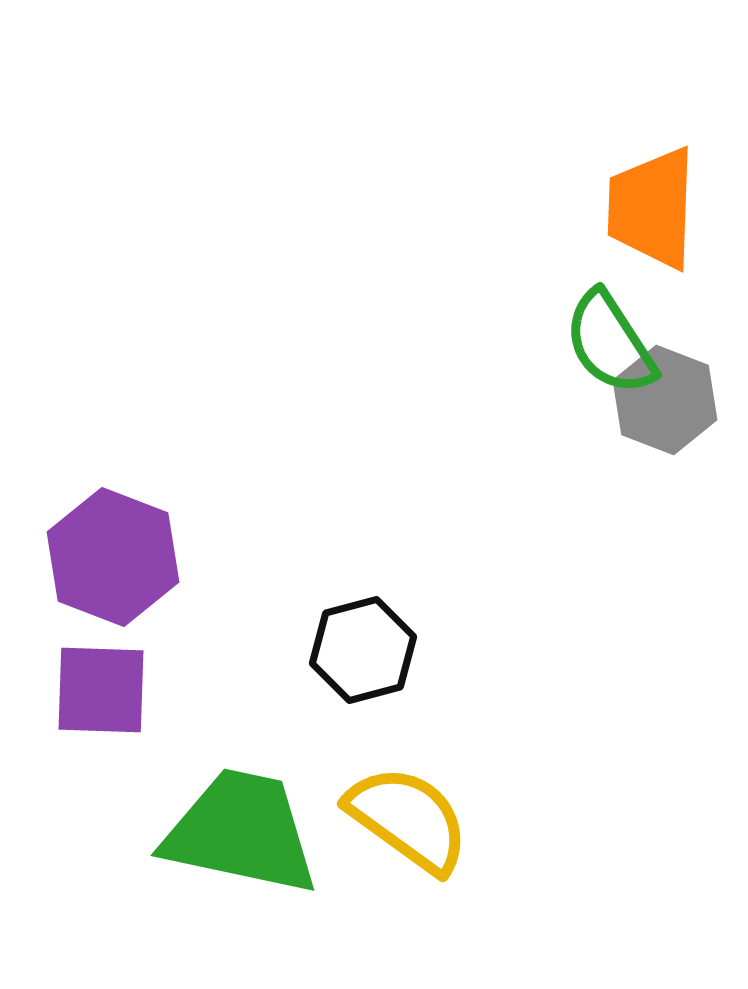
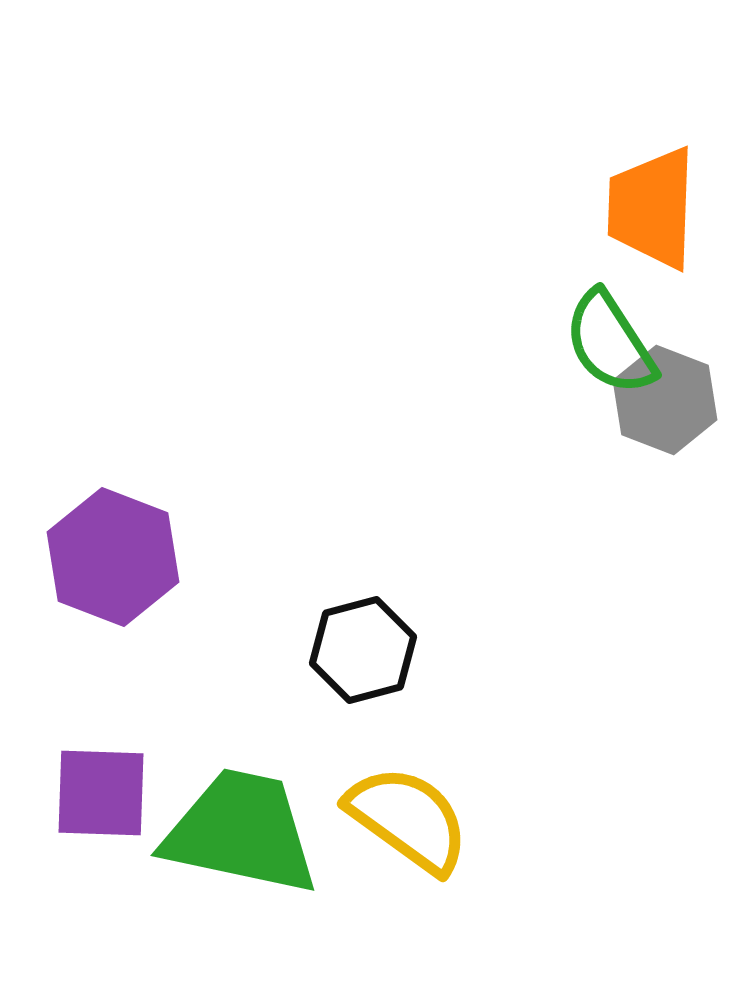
purple square: moved 103 px down
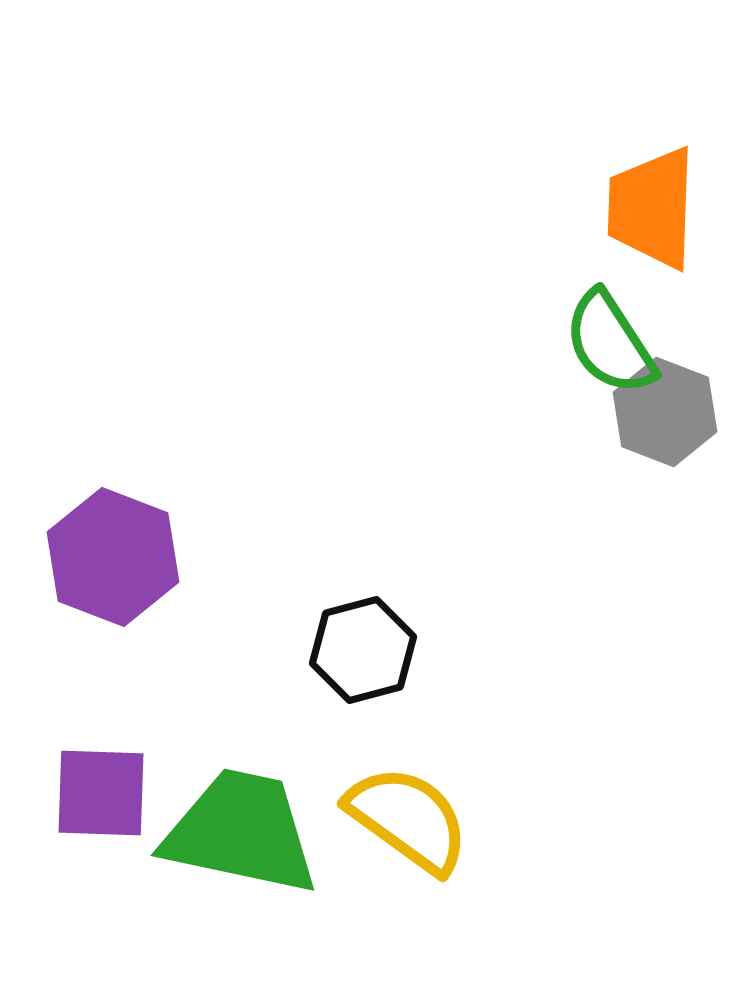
gray hexagon: moved 12 px down
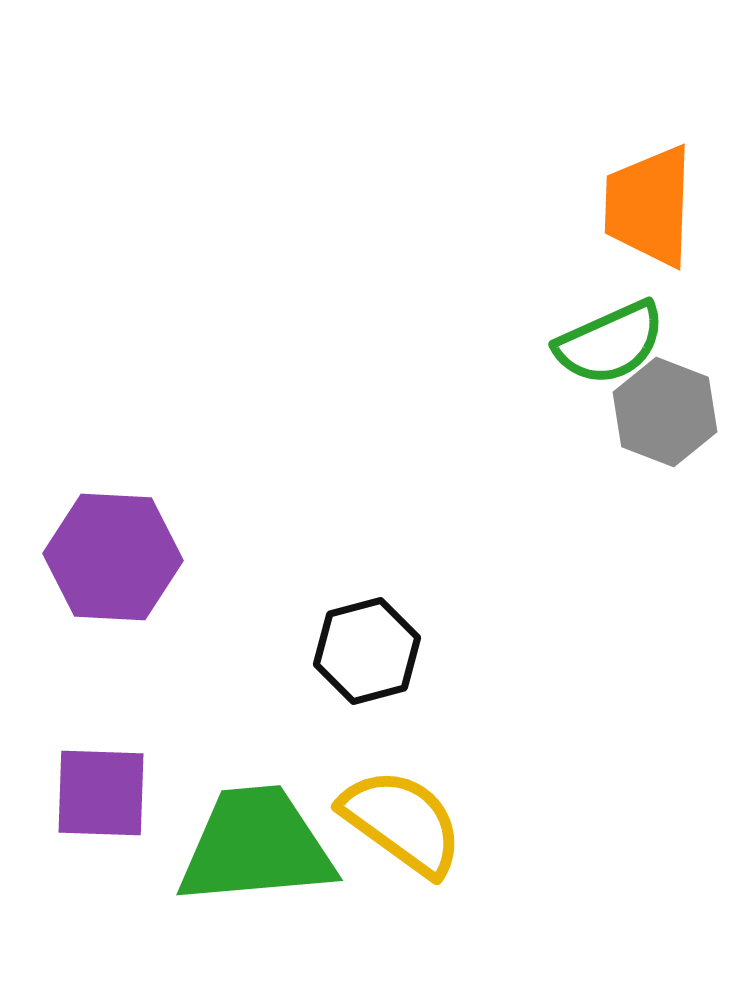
orange trapezoid: moved 3 px left, 2 px up
green semicircle: rotated 81 degrees counterclockwise
purple hexagon: rotated 18 degrees counterclockwise
black hexagon: moved 4 px right, 1 px down
yellow semicircle: moved 6 px left, 3 px down
green trapezoid: moved 15 px right, 14 px down; rotated 17 degrees counterclockwise
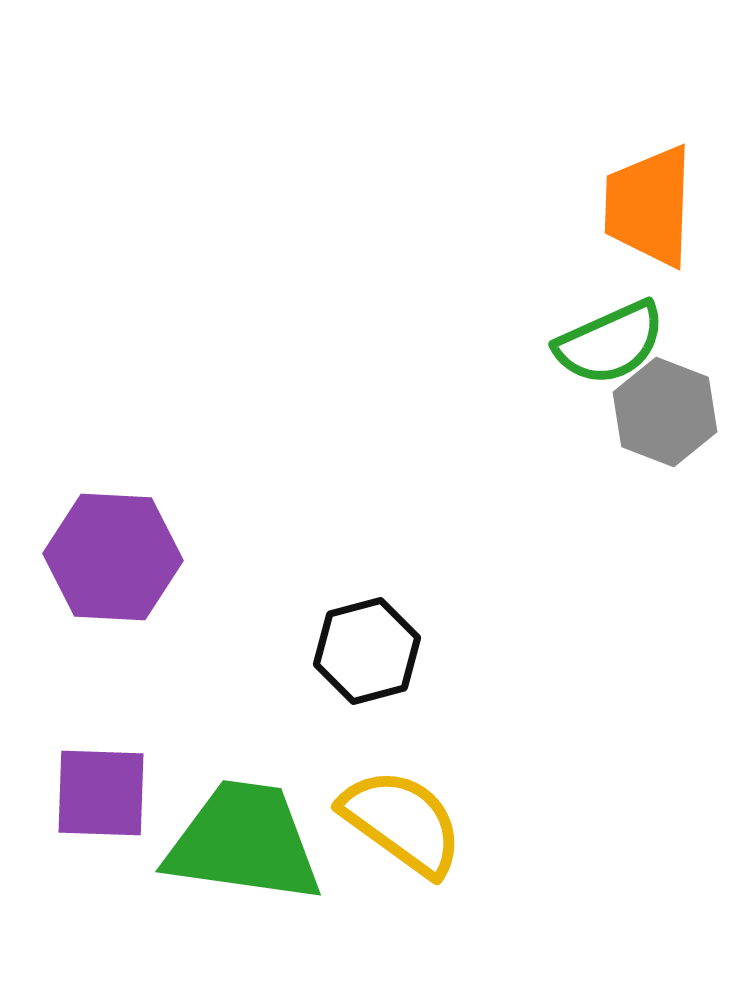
green trapezoid: moved 12 px left, 4 px up; rotated 13 degrees clockwise
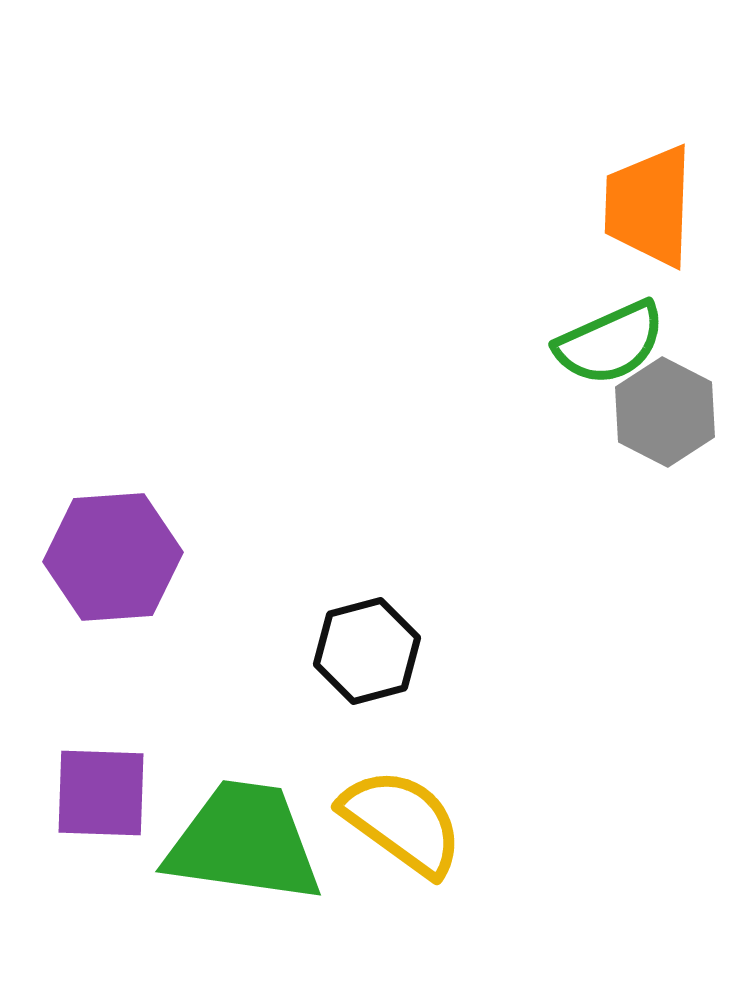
gray hexagon: rotated 6 degrees clockwise
purple hexagon: rotated 7 degrees counterclockwise
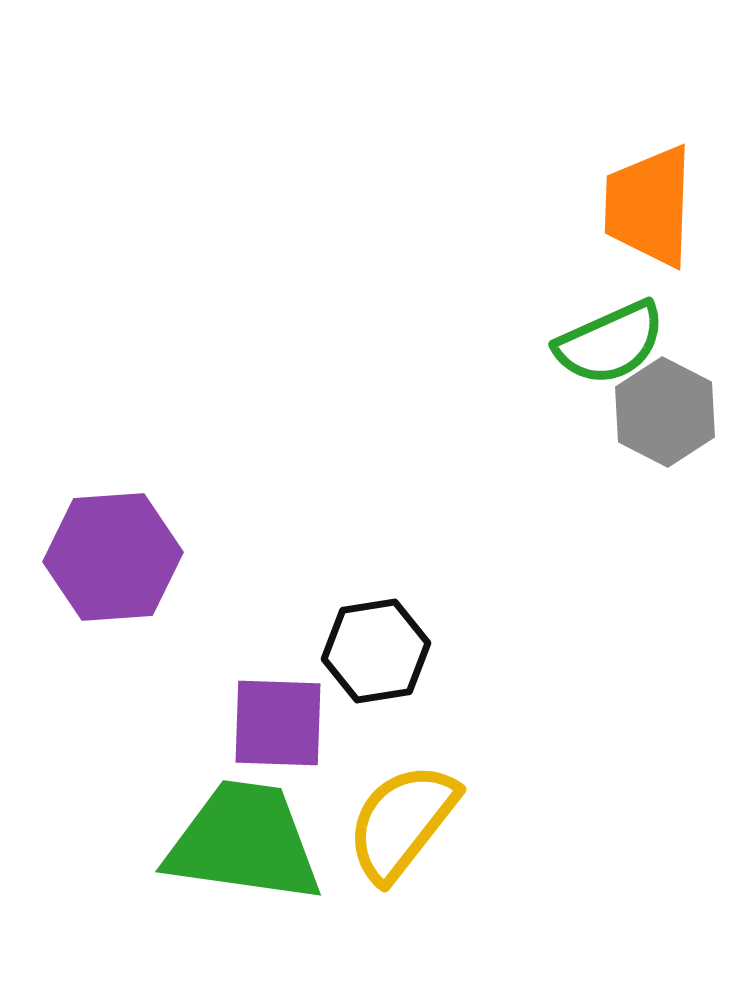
black hexagon: moved 9 px right; rotated 6 degrees clockwise
purple square: moved 177 px right, 70 px up
yellow semicircle: rotated 88 degrees counterclockwise
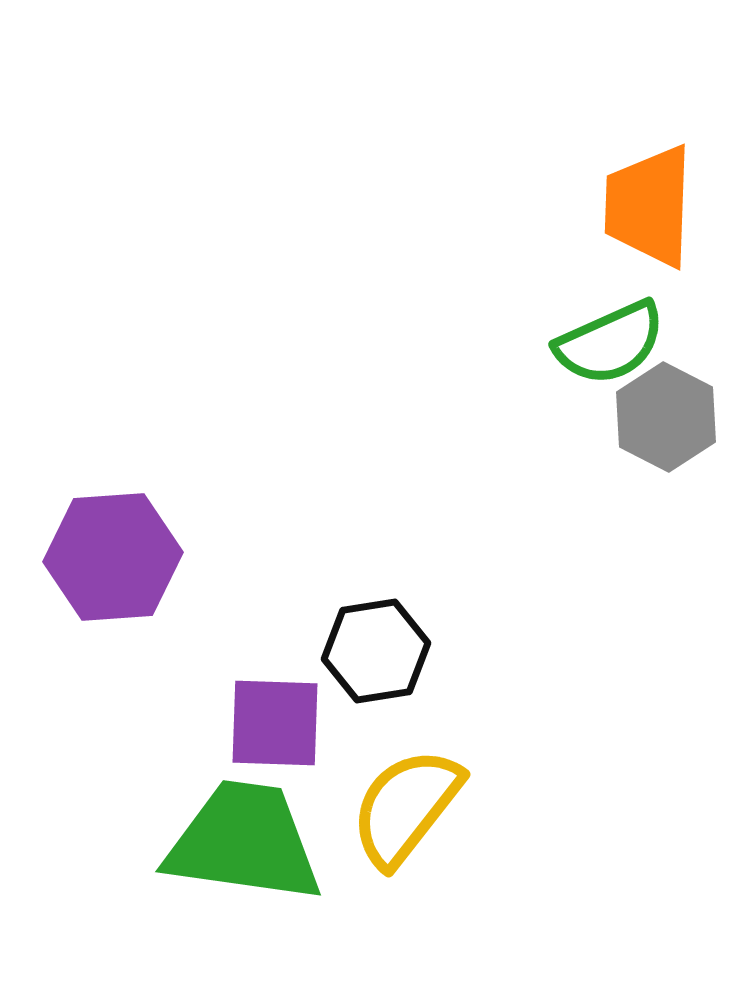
gray hexagon: moved 1 px right, 5 px down
purple square: moved 3 px left
yellow semicircle: moved 4 px right, 15 px up
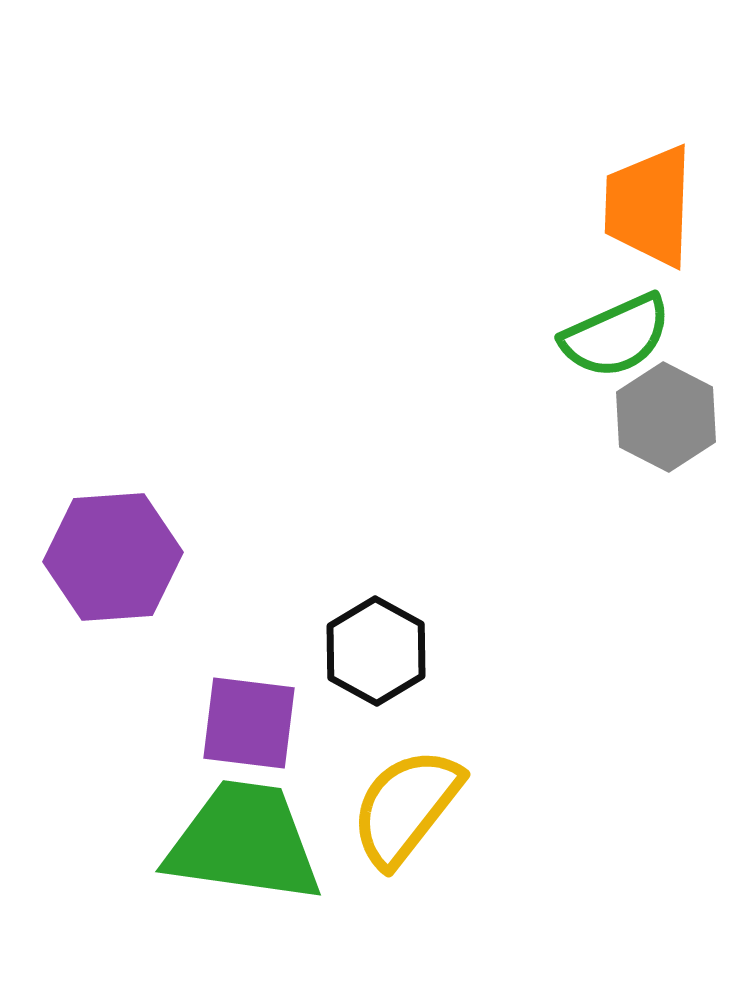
green semicircle: moved 6 px right, 7 px up
black hexagon: rotated 22 degrees counterclockwise
purple square: moved 26 px left; rotated 5 degrees clockwise
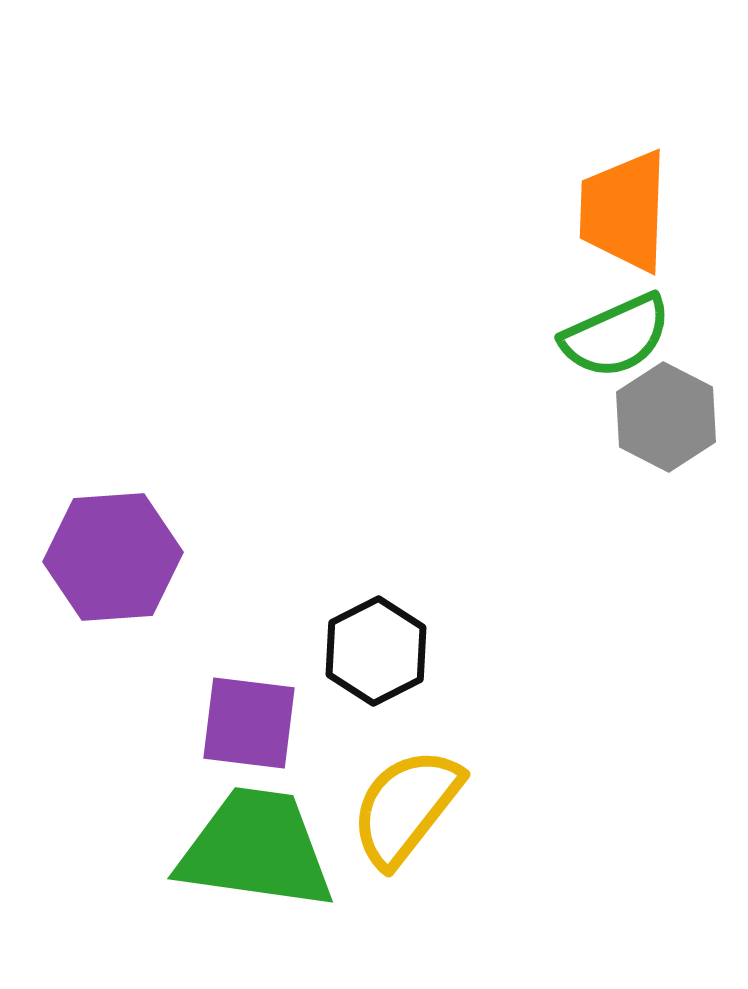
orange trapezoid: moved 25 px left, 5 px down
black hexagon: rotated 4 degrees clockwise
green trapezoid: moved 12 px right, 7 px down
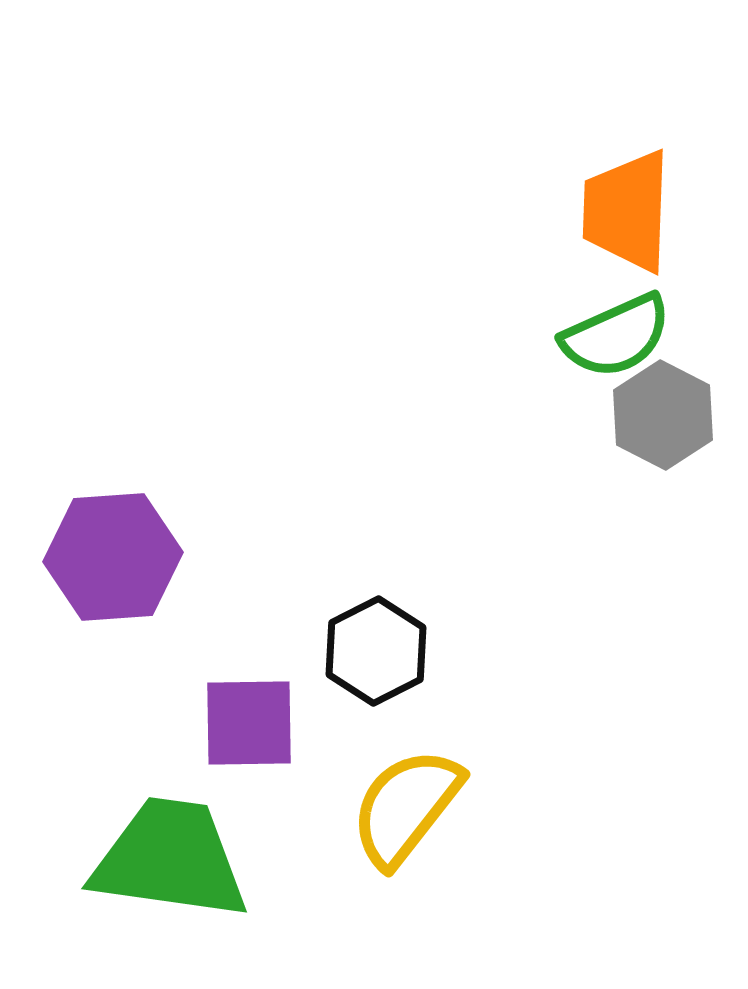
orange trapezoid: moved 3 px right
gray hexagon: moved 3 px left, 2 px up
purple square: rotated 8 degrees counterclockwise
green trapezoid: moved 86 px left, 10 px down
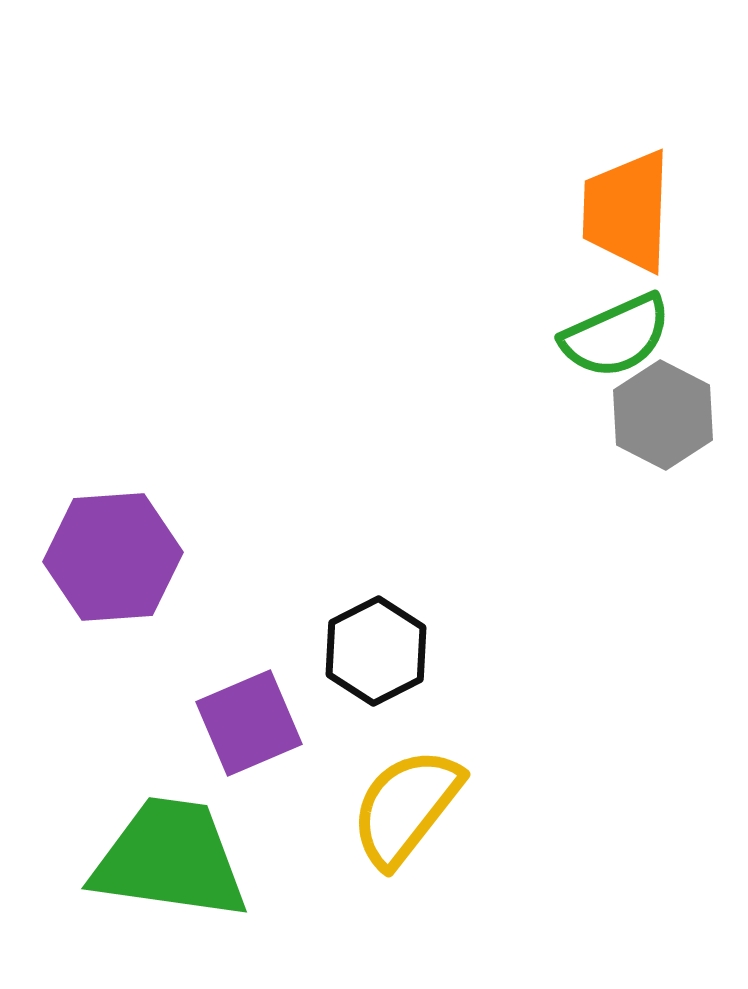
purple square: rotated 22 degrees counterclockwise
